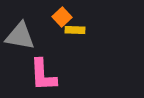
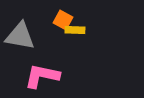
orange square: moved 1 px right, 3 px down; rotated 18 degrees counterclockwise
pink L-shape: moved 1 px left, 1 px down; rotated 105 degrees clockwise
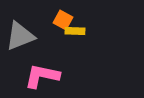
yellow rectangle: moved 1 px down
gray triangle: rotated 32 degrees counterclockwise
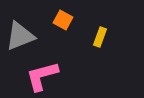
yellow rectangle: moved 25 px right, 6 px down; rotated 72 degrees counterclockwise
pink L-shape: rotated 27 degrees counterclockwise
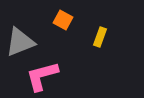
gray triangle: moved 6 px down
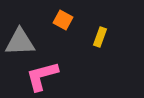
gray triangle: rotated 20 degrees clockwise
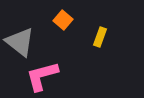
orange square: rotated 12 degrees clockwise
gray triangle: rotated 40 degrees clockwise
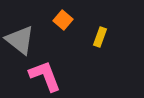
gray triangle: moved 2 px up
pink L-shape: moved 3 px right; rotated 84 degrees clockwise
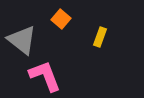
orange square: moved 2 px left, 1 px up
gray triangle: moved 2 px right
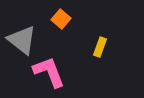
yellow rectangle: moved 10 px down
pink L-shape: moved 4 px right, 4 px up
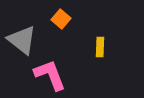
yellow rectangle: rotated 18 degrees counterclockwise
pink L-shape: moved 1 px right, 3 px down
